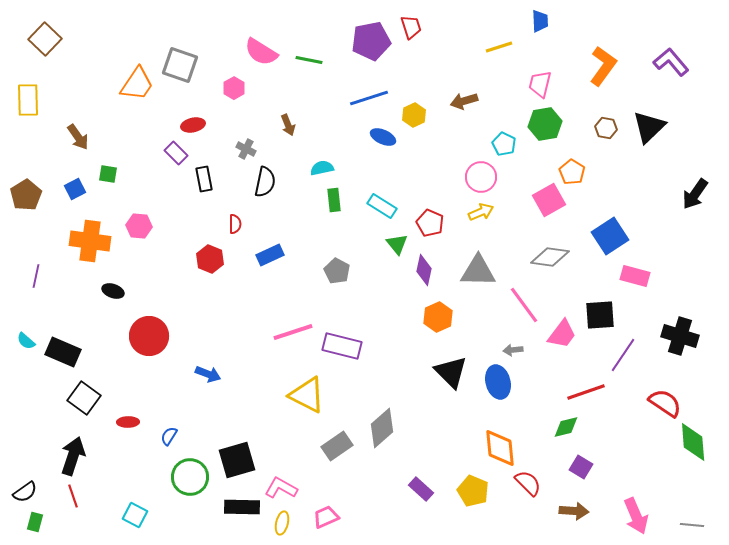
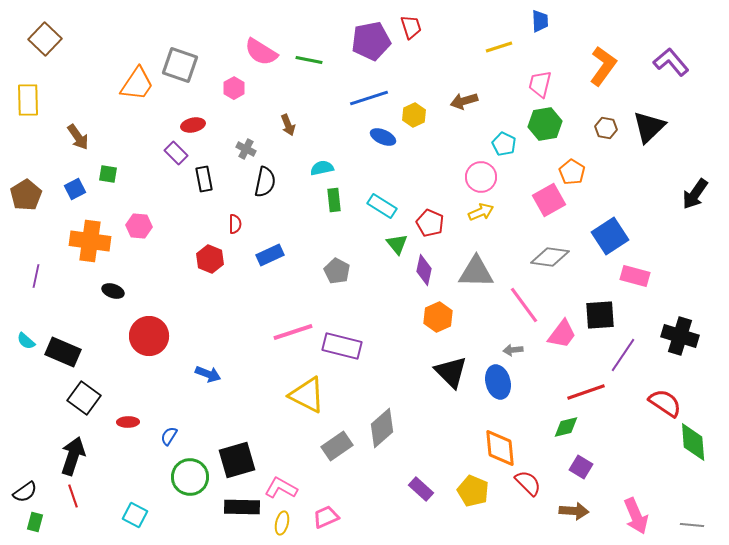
gray triangle at (478, 271): moved 2 px left, 1 px down
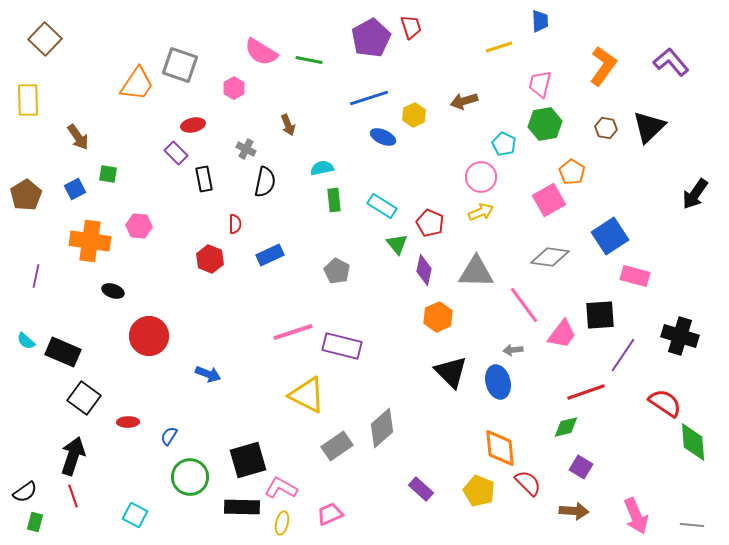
purple pentagon at (371, 41): moved 3 px up; rotated 18 degrees counterclockwise
black square at (237, 460): moved 11 px right
yellow pentagon at (473, 491): moved 6 px right
pink trapezoid at (326, 517): moved 4 px right, 3 px up
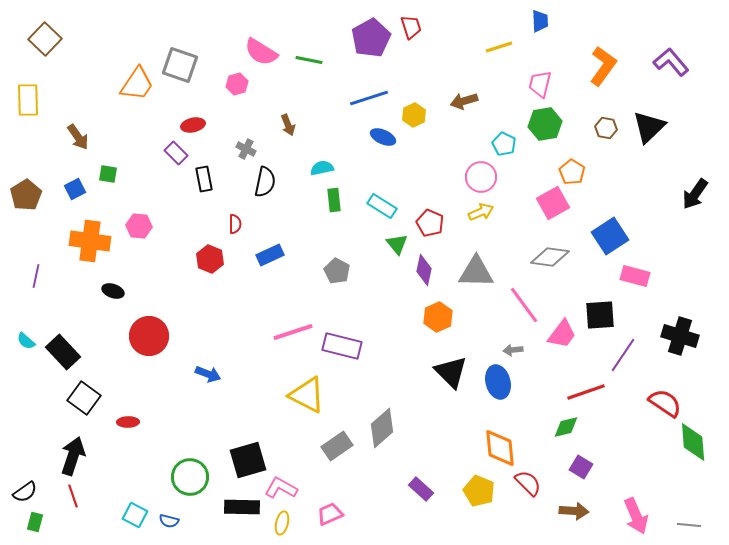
pink hexagon at (234, 88): moved 3 px right, 4 px up; rotated 15 degrees clockwise
pink square at (549, 200): moved 4 px right, 3 px down
black rectangle at (63, 352): rotated 24 degrees clockwise
blue semicircle at (169, 436): moved 85 px down; rotated 108 degrees counterclockwise
gray line at (692, 525): moved 3 px left
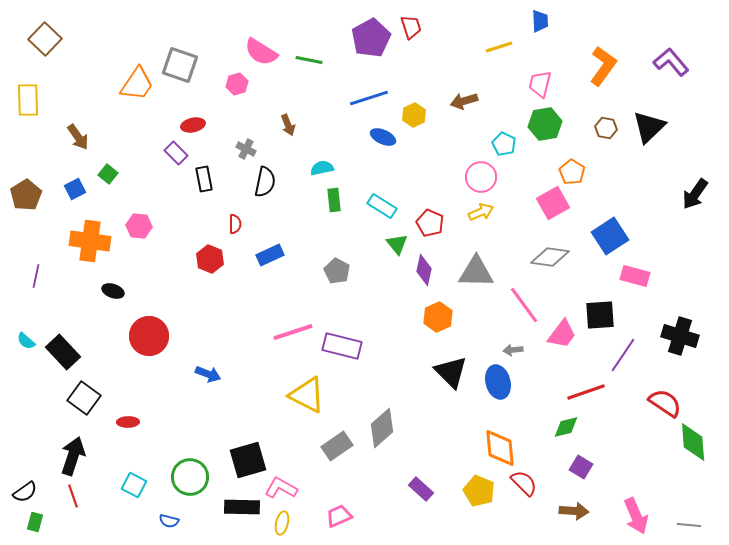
green square at (108, 174): rotated 30 degrees clockwise
red semicircle at (528, 483): moved 4 px left
pink trapezoid at (330, 514): moved 9 px right, 2 px down
cyan square at (135, 515): moved 1 px left, 30 px up
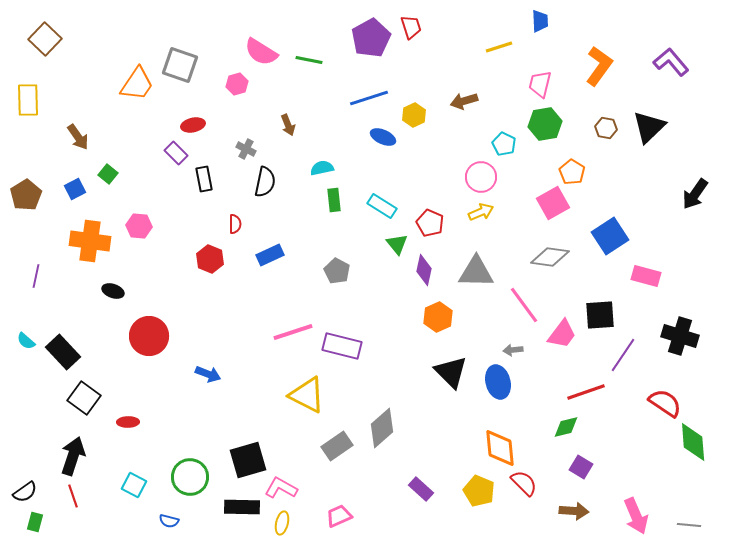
orange L-shape at (603, 66): moved 4 px left
pink rectangle at (635, 276): moved 11 px right
